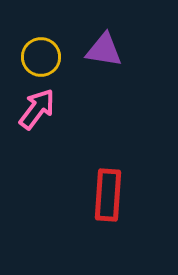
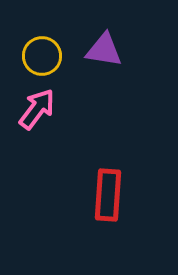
yellow circle: moved 1 px right, 1 px up
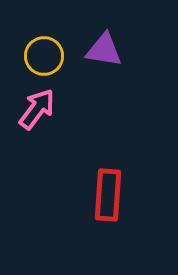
yellow circle: moved 2 px right
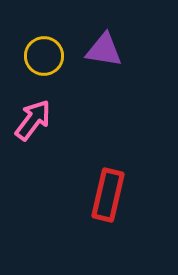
pink arrow: moved 4 px left, 11 px down
red rectangle: rotated 9 degrees clockwise
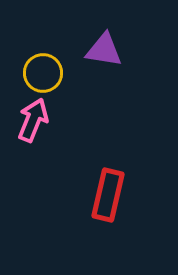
yellow circle: moved 1 px left, 17 px down
pink arrow: rotated 15 degrees counterclockwise
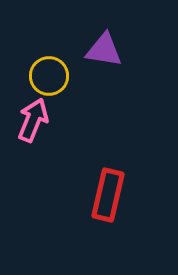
yellow circle: moved 6 px right, 3 px down
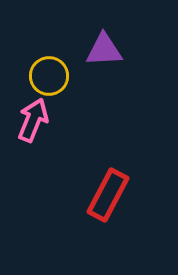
purple triangle: rotated 12 degrees counterclockwise
red rectangle: rotated 15 degrees clockwise
